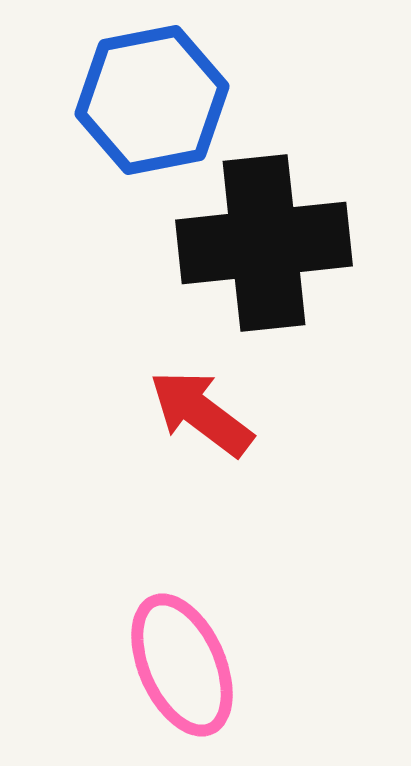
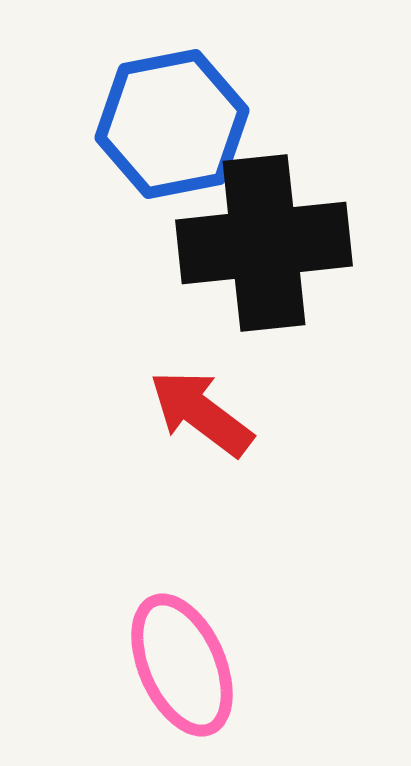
blue hexagon: moved 20 px right, 24 px down
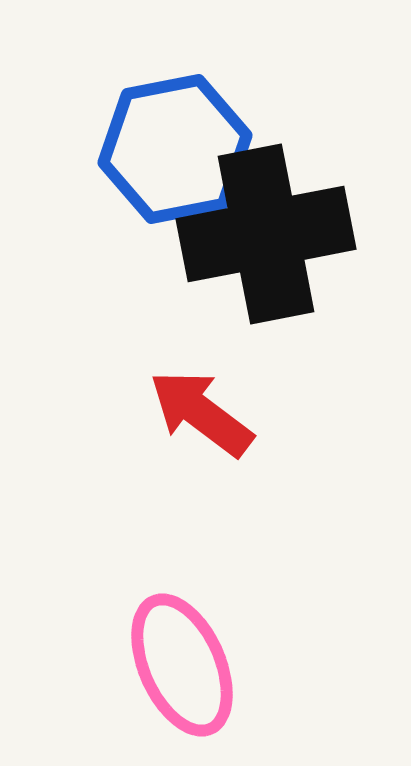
blue hexagon: moved 3 px right, 25 px down
black cross: moved 2 px right, 9 px up; rotated 5 degrees counterclockwise
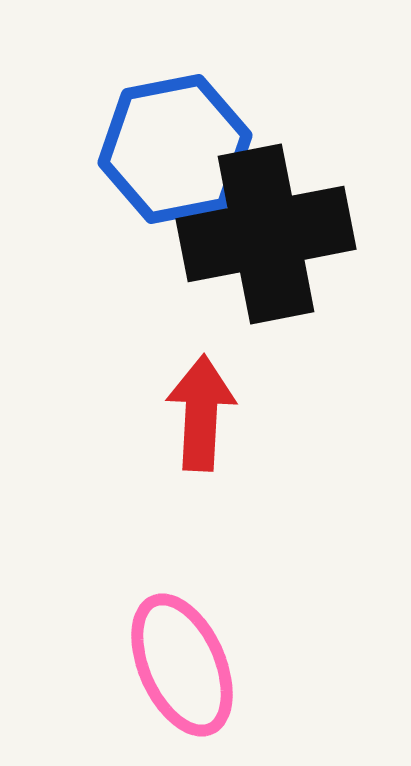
red arrow: rotated 56 degrees clockwise
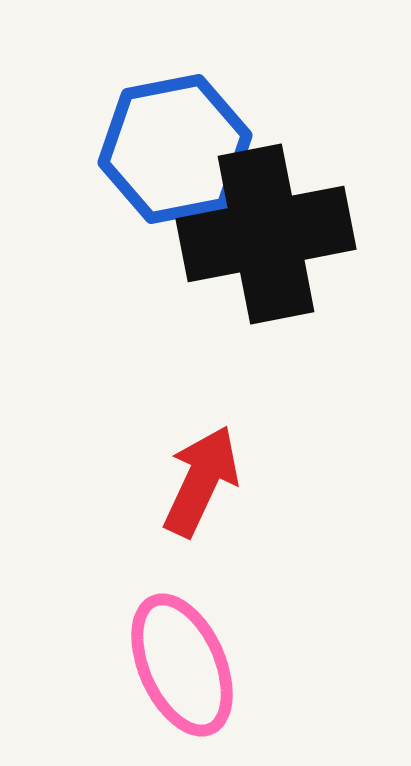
red arrow: moved 68 px down; rotated 22 degrees clockwise
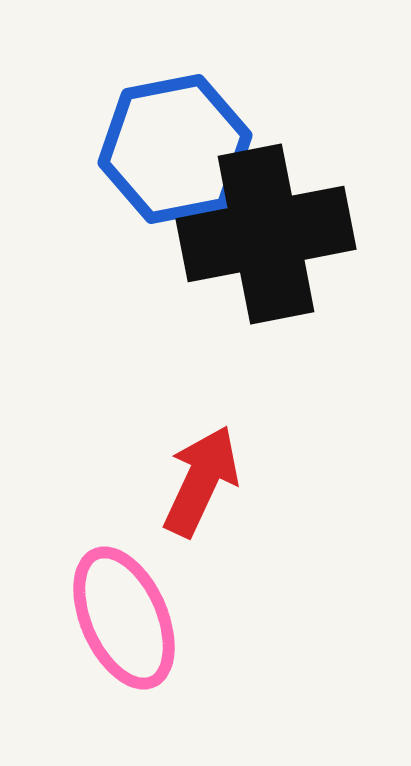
pink ellipse: moved 58 px left, 47 px up
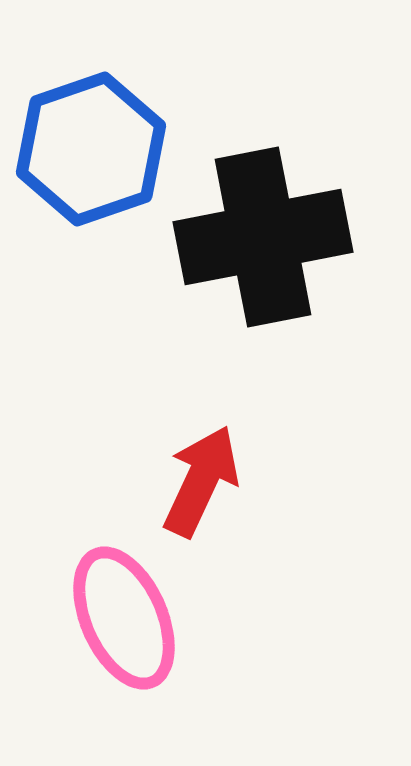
blue hexagon: moved 84 px left; rotated 8 degrees counterclockwise
black cross: moved 3 px left, 3 px down
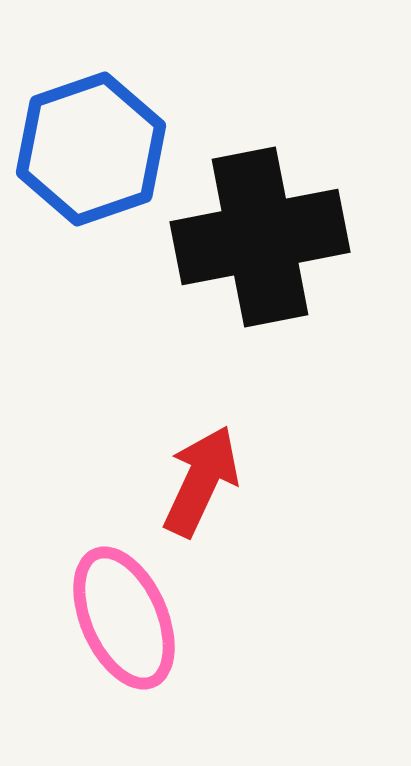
black cross: moved 3 px left
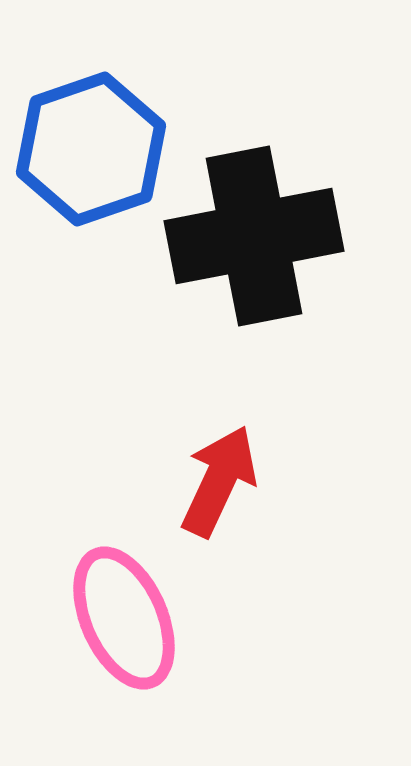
black cross: moved 6 px left, 1 px up
red arrow: moved 18 px right
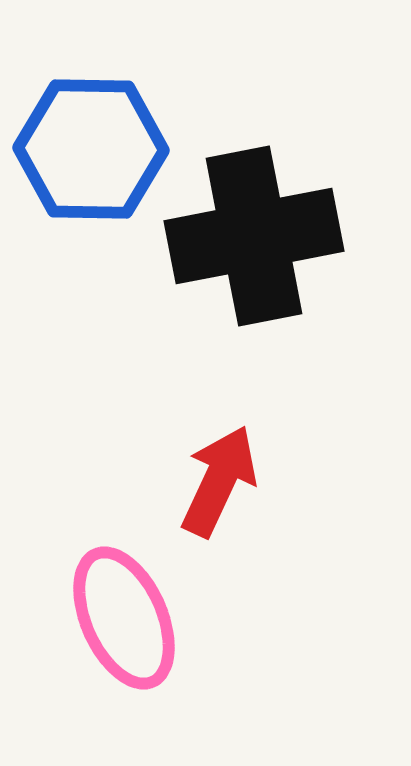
blue hexagon: rotated 20 degrees clockwise
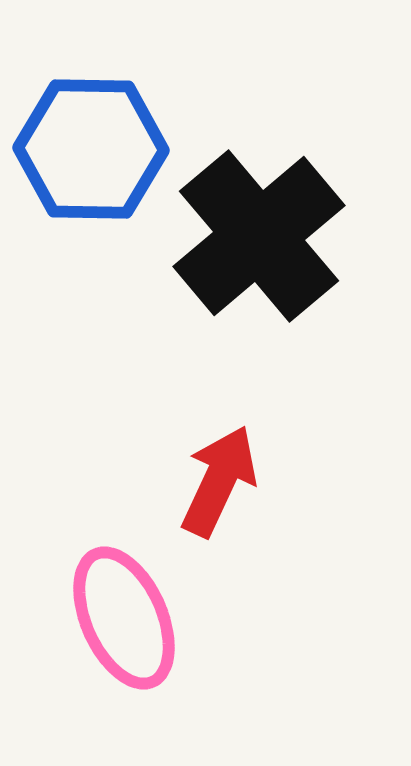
black cross: moved 5 px right; rotated 29 degrees counterclockwise
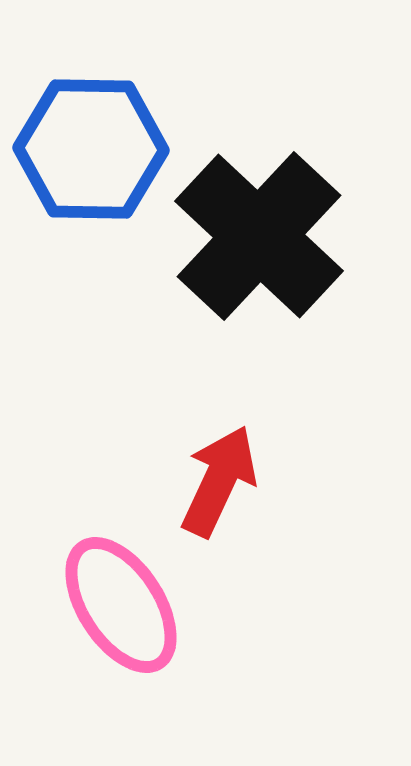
black cross: rotated 7 degrees counterclockwise
pink ellipse: moved 3 px left, 13 px up; rotated 9 degrees counterclockwise
